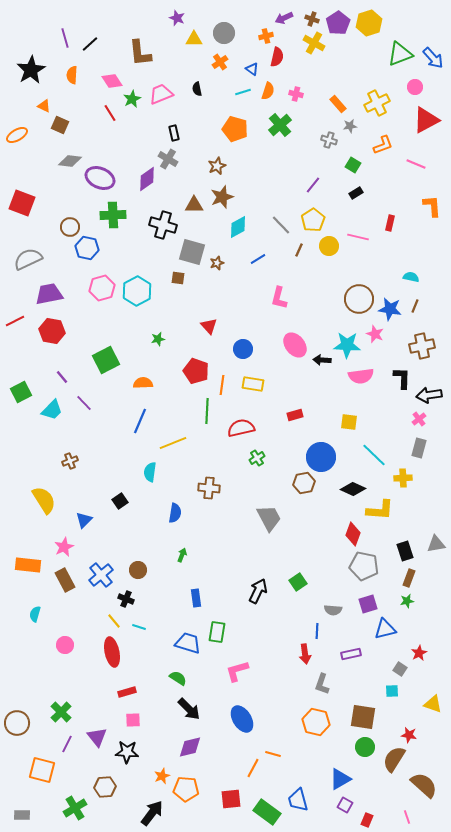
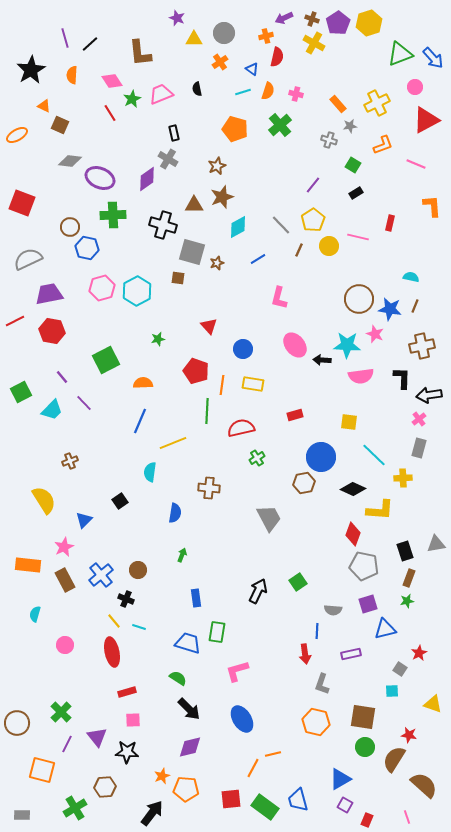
orange line at (273, 754): rotated 28 degrees counterclockwise
green rectangle at (267, 812): moved 2 px left, 5 px up
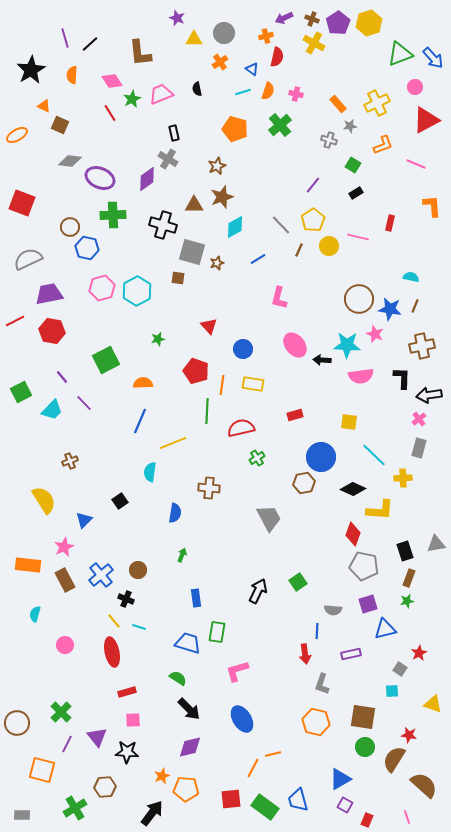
cyan diamond at (238, 227): moved 3 px left
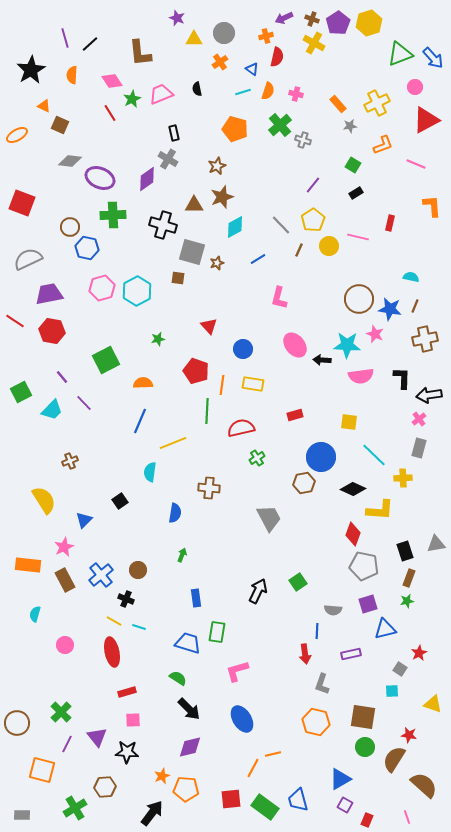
gray cross at (329, 140): moved 26 px left
red line at (15, 321): rotated 60 degrees clockwise
brown cross at (422, 346): moved 3 px right, 7 px up
yellow line at (114, 621): rotated 21 degrees counterclockwise
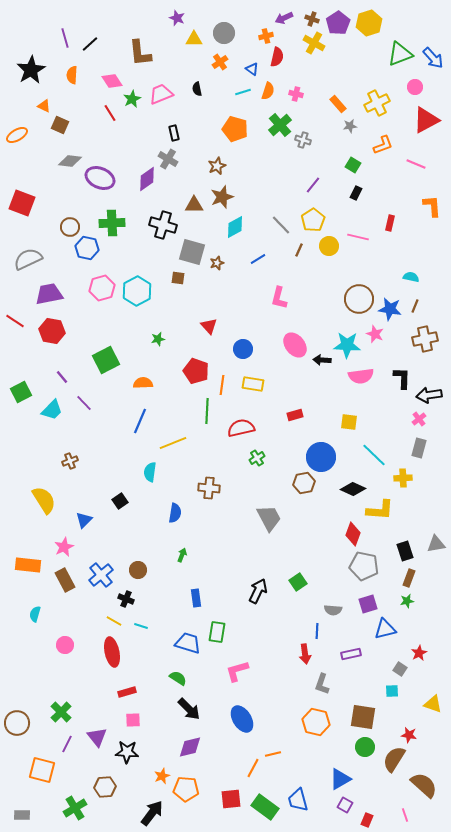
black rectangle at (356, 193): rotated 32 degrees counterclockwise
green cross at (113, 215): moved 1 px left, 8 px down
cyan line at (139, 627): moved 2 px right, 1 px up
pink line at (407, 817): moved 2 px left, 2 px up
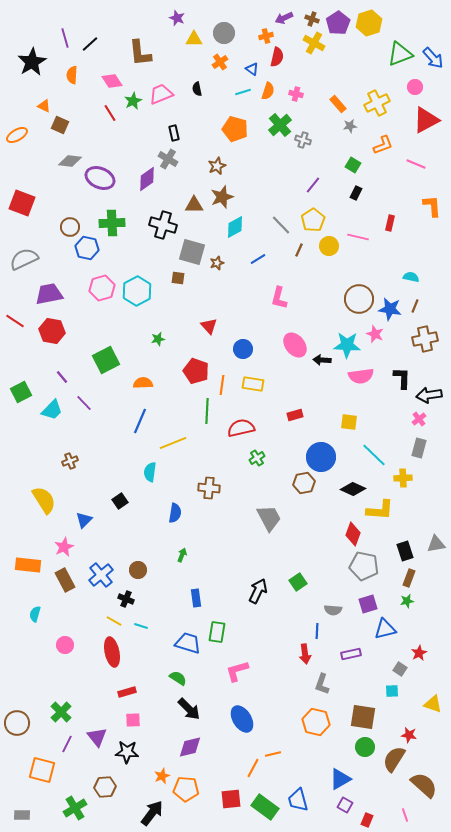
black star at (31, 70): moved 1 px right, 8 px up
green star at (132, 99): moved 1 px right, 2 px down
gray semicircle at (28, 259): moved 4 px left
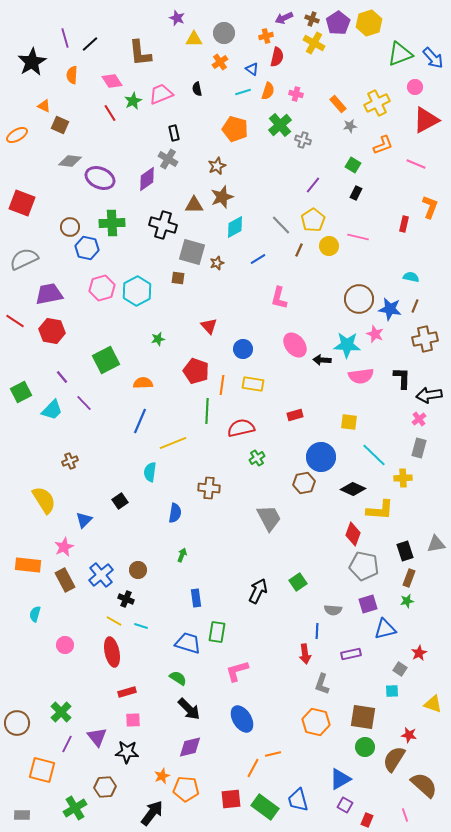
orange L-shape at (432, 206): moved 2 px left, 1 px down; rotated 25 degrees clockwise
red rectangle at (390, 223): moved 14 px right, 1 px down
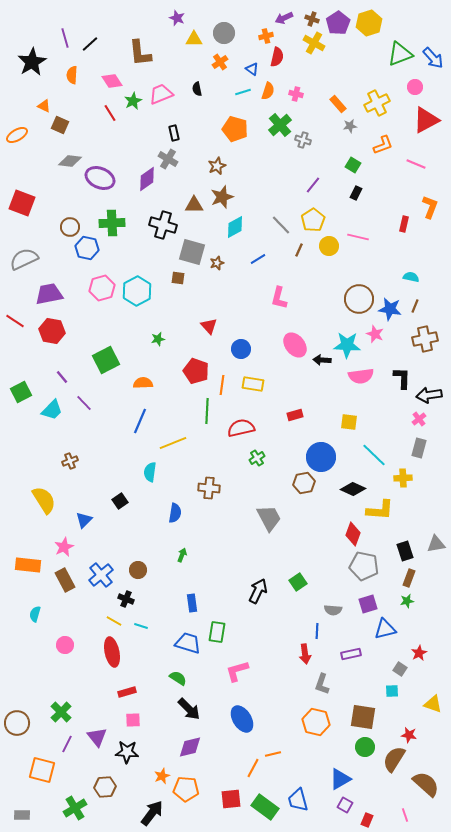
blue circle at (243, 349): moved 2 px left
blue rectangle at (196, 598): moved 4 px left, 5 px down
brown semicircle at (424, 785): moved 2 px right, 1 px up
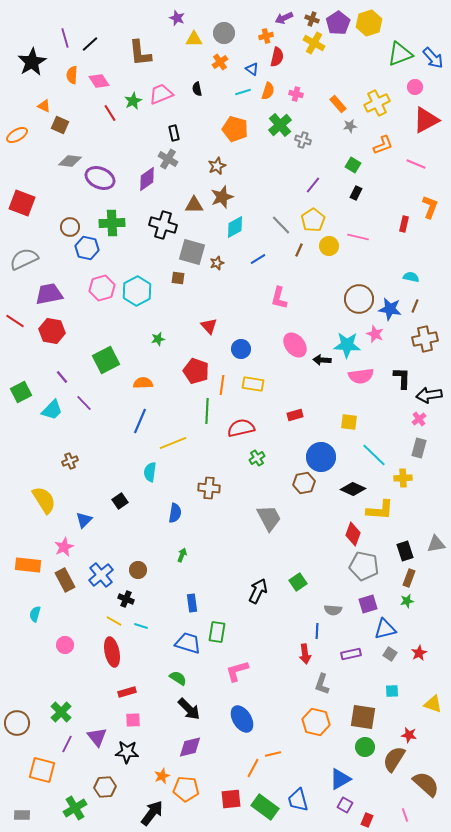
pink diamond at (112, 81): moved 13 px left
gray square at (400, 669): moved 10 px left, 15 px up
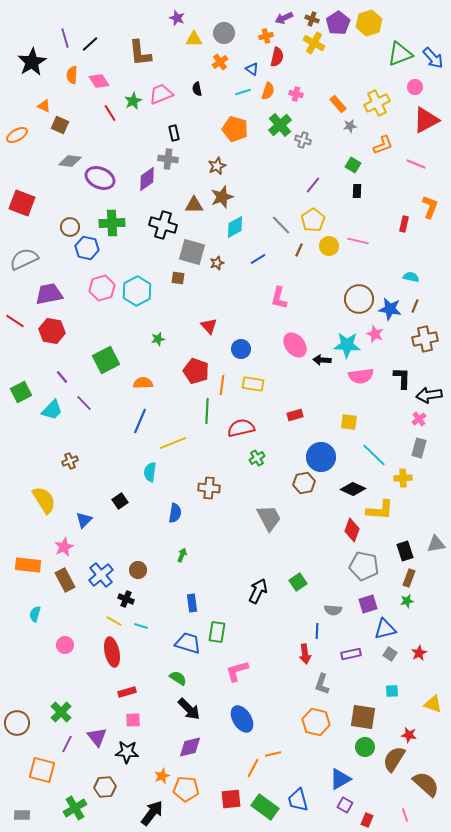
gray cross at (168, 159): rotated 24 degrees counterclockwise
black rectangle at (356, 193): moved 1 px right, 2 px up; rotated 24 degrees counterclockwise
pink line at (358, 237): moved 4 px down
red diamond at (353, 534): moved 1 px left, 4 px up
